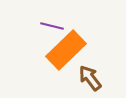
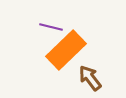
purple line: moved 1 px left, 1 px down
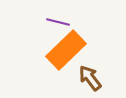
purple line: moved 7 px right, 5 px up
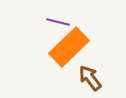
orange rectangle: moved 3 px right, 3 px up
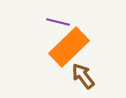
brown arrow: moved 7 px left, 2 px up
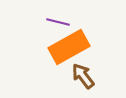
orange rectangle: rotated 15 degrees clockwise
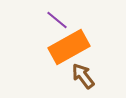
purple line: moved 1 px left, 2 px up; rotated 25 degrees clockwise
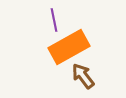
purple line: moved 3 px left; rotated 40 degrees clockwise
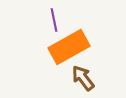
brown arrow: moved 2 px down
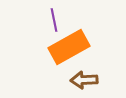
brown arrow: moved 1 px right, 2 px down; rotated 56 degrees counterclockwise
